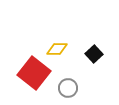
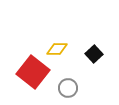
red square: moved 1 px left, 1 px up
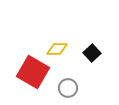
black square: moved 2 px left, 1 px up
red square: rotated 8 degrees counterclockwise
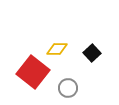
red square: rotated 8 degrees clockwise
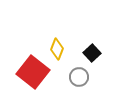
yellow diamond: rotated 70 degrees counterclockwise
gray circle: moved 11 px right, 11 px up
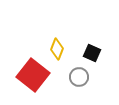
black square: rotated 24 degrees counterclockwise
red square: moved 3 px down
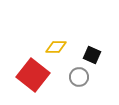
yellow diamond: moved 1 px left, 2 px up; rotated 70 degrees clockwise
black square: moved 2 px down
